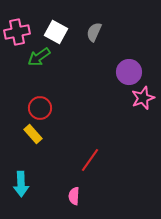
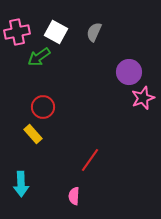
red circle: moved 3 px right, 1 px up
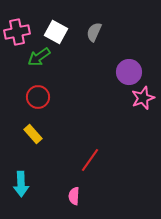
red circle: moved 5 px left, 10 px up
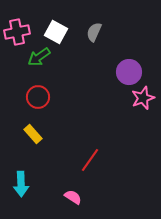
pink semicircle: moved 1 px left, 1 px down; rotated 120 degrees clockwise
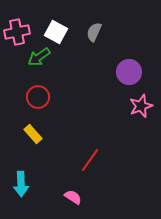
pink star: moved 2 px left, 8 px down
